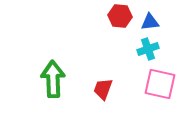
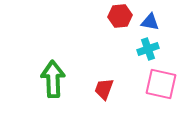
red hexagon: rotated 10 degrees counterclockwise
blue triangle: rotated 18 degrees clockwise
pink square: moved 1 px right
red trapezoid: moved 1 px right
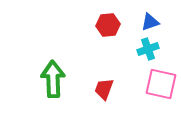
red hexagon: moved 12 px left, 9 px down
blue triangle: rotated 30 degrees counterclockwise
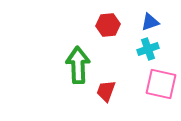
green arrow: moved 25 px right, 14 px up
red trapezoid: moved 2 px right, 2 px down
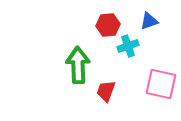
blue triangle: moved 1 px left, 1 px up
cyan cross: moved 20 px left, 3 px up
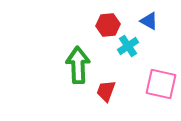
blue triangle: rotated 48 degrees clockwise
cyan cross: rotated 15 degrees counterclockwise
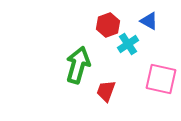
red hexagon: rotated 15 degrees counterclockwise
cyan cross: moved 2 px up
green arrow: rotated 18 degrees clockwise
pink square: moved 5 px up
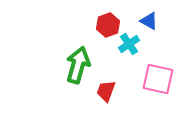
cyan cross: moved 1 px right
pink square: moved 3 px left
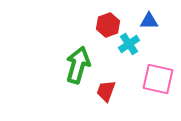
blue triangle: rotated 30 degrees counterclockwise
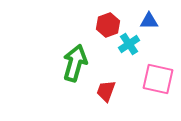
green arrow: moved 3 px left, 2 px up
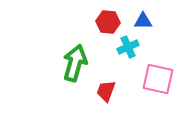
blue triangle: moved 6 px left
red hexagon: moved 3 px up; rotated 25 degrees clockwise
cyan cross: moved 1 px left, 3 px down; rotated 10 degrees clockwise
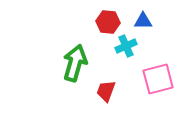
cyan cross: moved 2 px left, 1 px up
pink square: rotated 28 degrees counterclockwise
